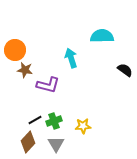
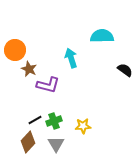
brown star: moved 4 px right, 1 px up; rotated 14 degrees clockwise
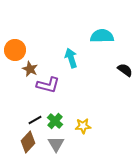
brown star: moved 1 px right
green cross: moved 1 px right; rotated 28 degrees counterclockwise
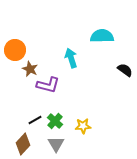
brown diamond: moved 5 px left, 2 px down
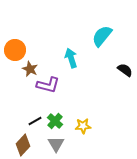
cyan semicircle: rotated 50 degrees counterclockwise
black line: moved 1 px down
brown diamond: moved 1 px down
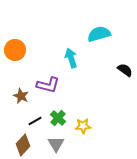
cyan semicircle: moved 3 px left, 2 px up; rotated 35 degrees clockwise
brown star: moved 9 px left, 27 px down
green cross: moved 3 px right, 3 px up
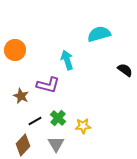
cyan arrow: moved 4 px left, 2 px down
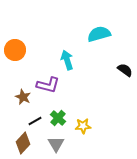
brown star: moved 2 px right, 1 px down
brown diamond: moved 2 px up
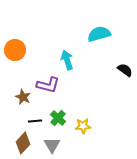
black line: rotated 24 degrees clockwise
gray triangle: moved 4 px left, 1 px down
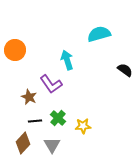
purple L-shape: moved 3 px right, 1 px up; rotated 40 degrees clockwise
brown star: moved 6 px right
